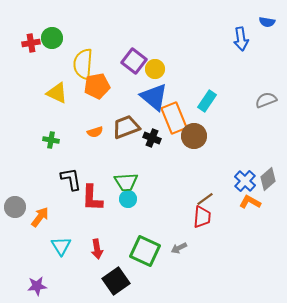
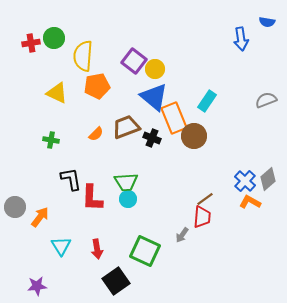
green circle: moved 2 px right
yellow semicircle: moved 8 px up
orange semicircle: moved 1 px right, 2 px down; rotated 28 degrees counterclockwise
gray arrow: moved 3 px right, 13 px up; rotated 28 degrees counterclockwise
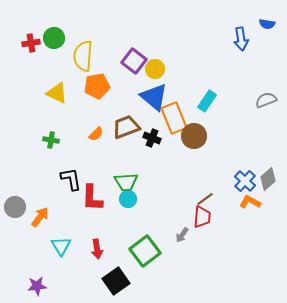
blue semicircle: moved 2 px down
green square: rotated 28 degrees clockwise
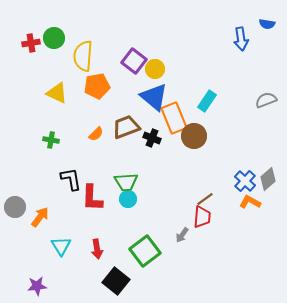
black square: rotated 16 degrees counterclockwise
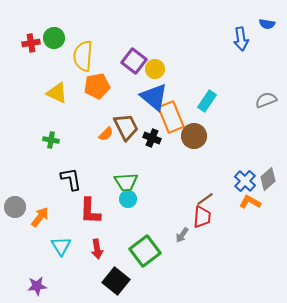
orange rectangle: moved 3 px left, 1 px up
brown trapezoid: rotated 84 degrees clockwise
orange semicircle: moved 10 px right
red L-shape: moved 2 px left, 13 px down
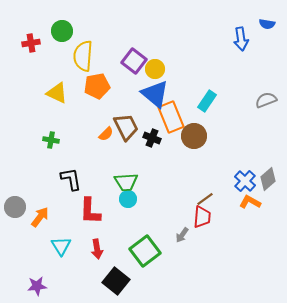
green circle: moved 8 px right, 7 px up
blue triangle: moved 1 px right, 3 px up
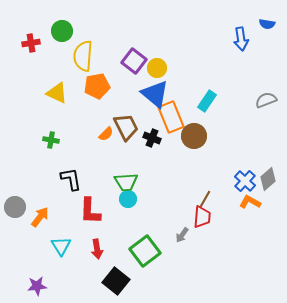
yellow circle: moved 2 px right, 1 px up
brown line: rotated 24 degrees counterclockwise
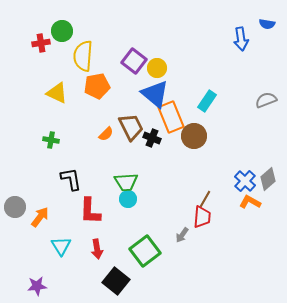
red cross: moved 10 px right
brown trapezoid: moved 5 px right
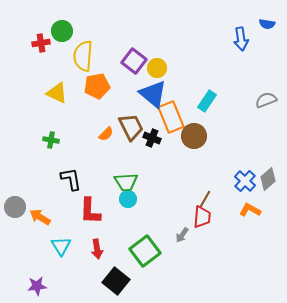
blue triangle: moved 2 px left
orange L-shape: moved 8 px down
orange arrow: rotated 95 degrees counterclockwise
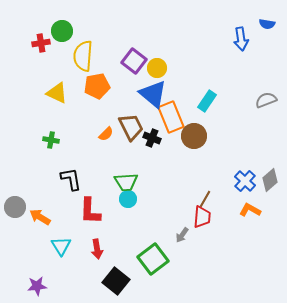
gray diamond: moved 2 px right, 1 px down
green square: moved 8 px right, 8 px down
